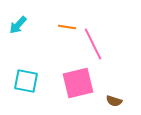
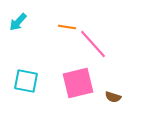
cyan arrow: moved 3 px up
pink line: rotated 16 degrees counterclockwise
brown semicircle: moved 1 px left, 4 px up
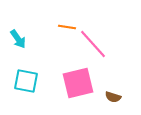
cyan arrow: moved 17 px down; rotated 78 degrees counterclockwise
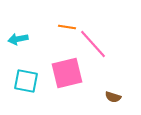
cyan arrow: rotated 114 degrees clockwise
pink square: moved 11 px left, 10 px up
